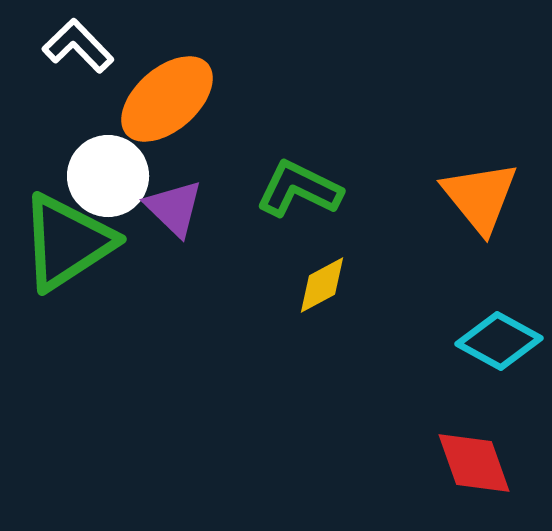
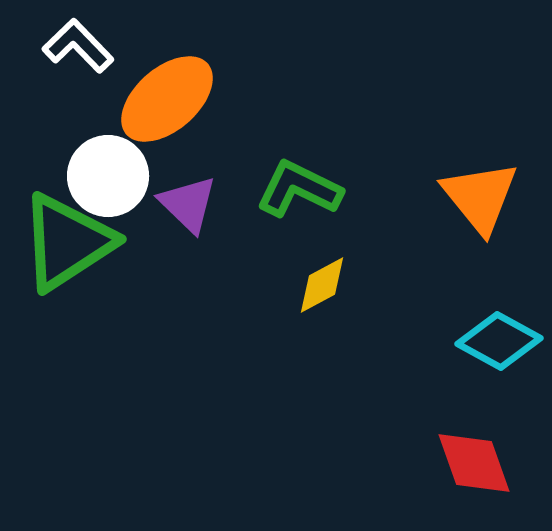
purple triangle: moved 14 px right, 4 px up
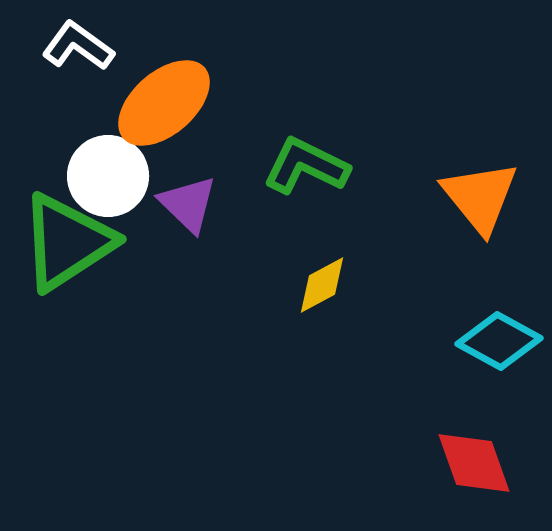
white L-shape: rotated 10 degrees counterclockwise
orange ellipse: moved 3 px left, 4 px down
green L-shape: moved 7 px right, 23 px up
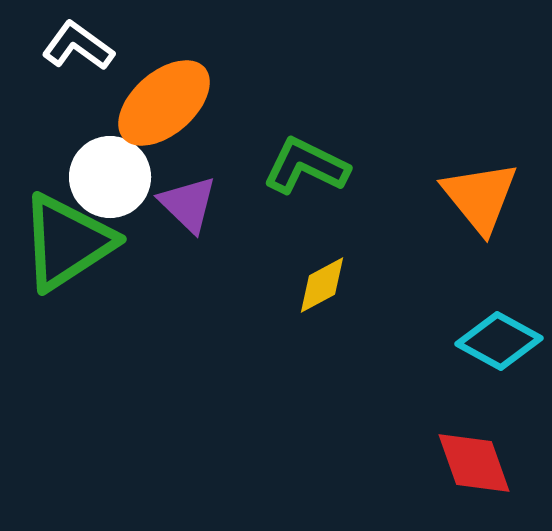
white circle: moved 2 px right, 1 px down
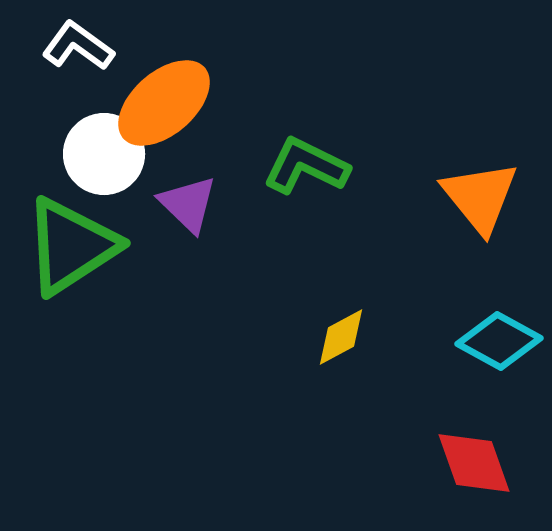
white circle: moved 6 px left, 23 px up
green triangle: moved 4 px right, 4 px down
yellow diamond: moved 19 px right, 52 px down
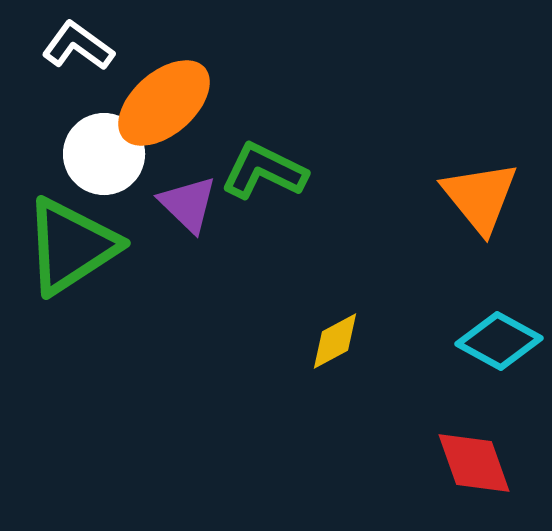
green L-shape: moved 42 px left, 5 px down
yellow diamond: moved 6 px left, 4 px down
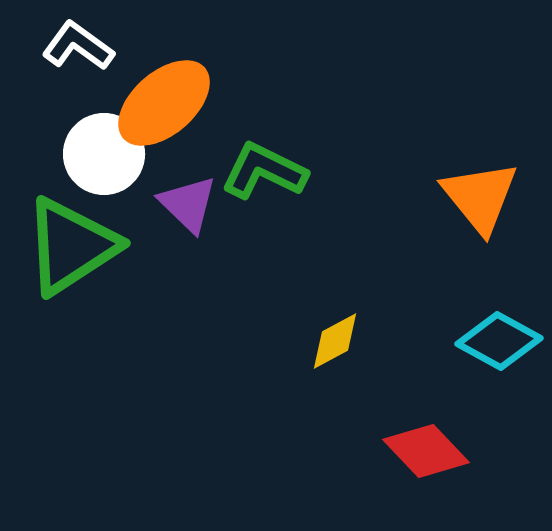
red diamond: moved 48 px left, 12 px up; rotated 24 degrees counterclockwise
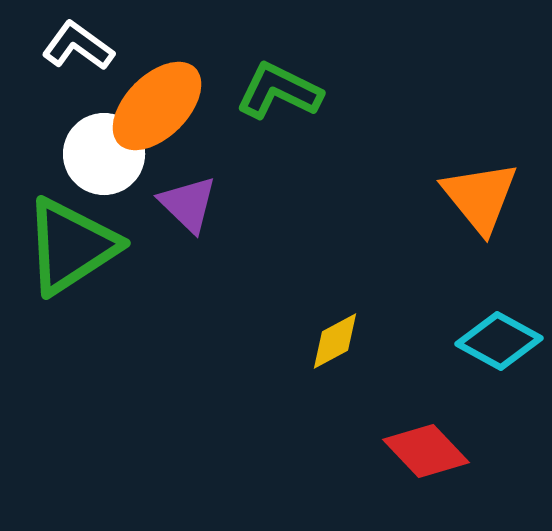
orange ellipse: moved 7 px left, 3 px down; rotated 4 degrees counterclockwise
green L-shape: moved 15 px right, 80 px up
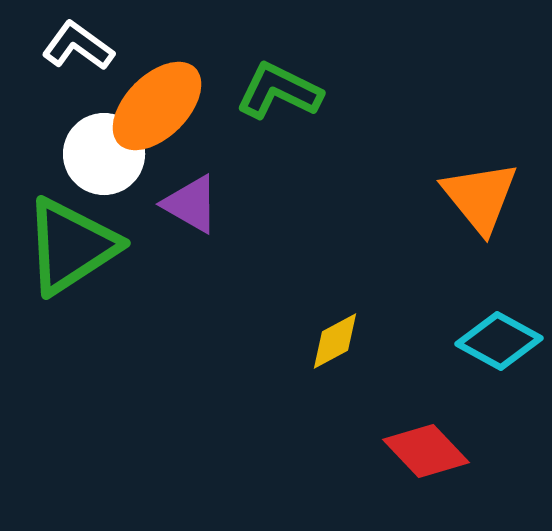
purple triangle: moved 3 px right; rotated 14 degrees counterclockwise
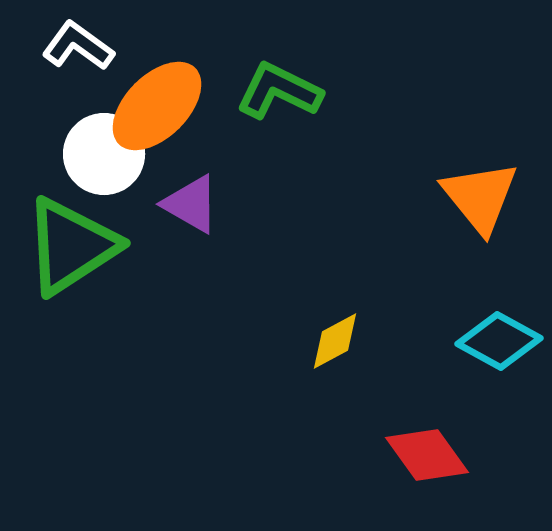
red diamond: moved 1 px right, 4 px down; rotated 8 degrees clockwise
